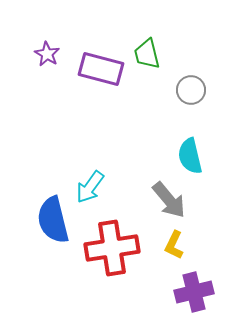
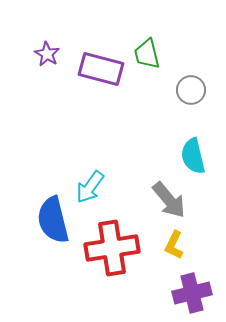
cyan semicircle: moved 3 px right
purple cross: moved 2 px left, 1 px down
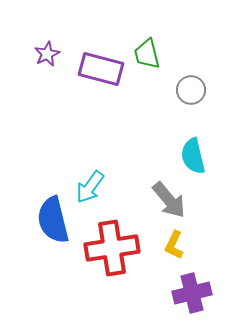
purple star: rotated 15 degrees clockwise
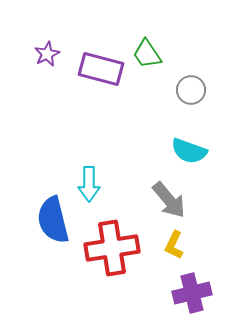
green trapezoid: rotated 20 degrees counterclockwise
cyan semicircle: moved 4 px left, 5 px up; rotated 57 degrees counterclockwise
cyan arrow: moved 1 px left, 3 px up; rotated 36 degrees counterclockwise
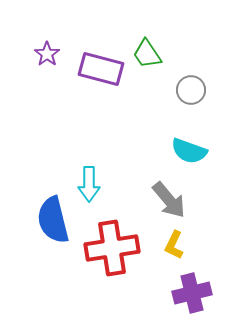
purple star: rotated 10 degrees counterclockwise
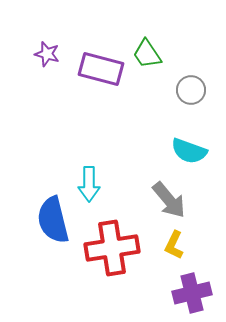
purple star: rotated 20 degrees counterclockwise
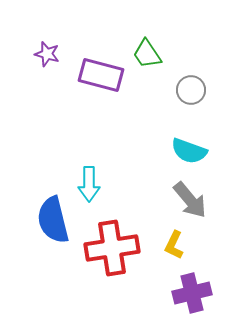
purple rectangle: moved 6 px down
gray arrow: moved 21 px right
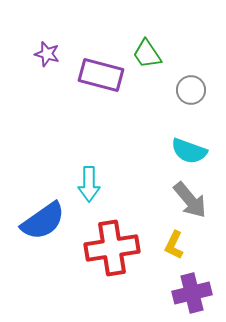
blue semicircle: moved 10 px left, 1 px down; rotated 111 degrees counterclockwise
